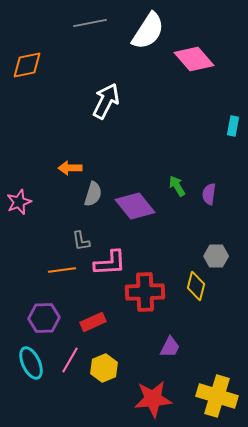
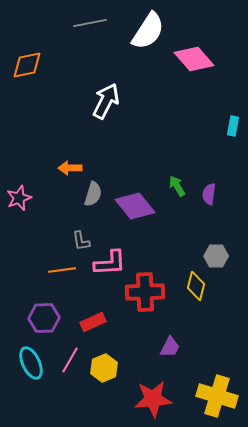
pink star: moved 4 px up
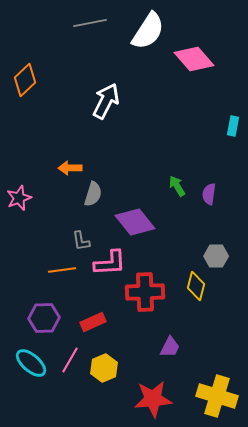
orange diamond: moved 2 px left, 15 px down; rotated 32 degrees counterclockwise
purple diamond: moved 16 px down
cyan ellipse: rotated 24 degrees counterclockwise
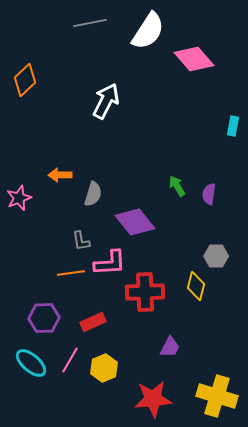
orange arrow: moved 10 px left, 7 px down
orange line: moved 9 px right, 3 px down
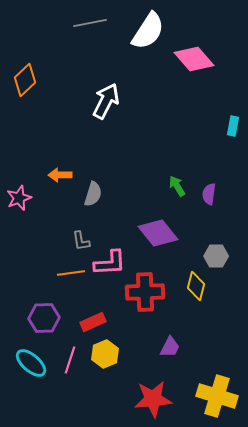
purple diamond: moved 23 px right, 11 px down
pink line: rotated 12 degrees counterclockwise
yellow hexagon: moved 1 px right, 14 px up
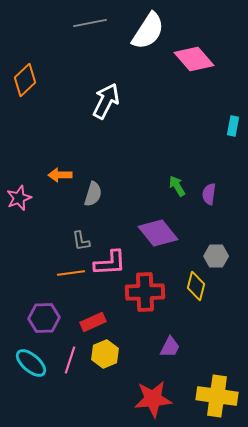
yellow cross: rotated 9 degrees counterclockwise
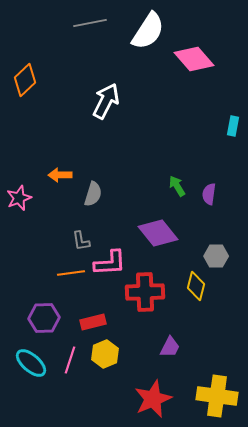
red rectangle: rotated 10 degrees clockwise
red star: rotated 18 degrees counterclockwise
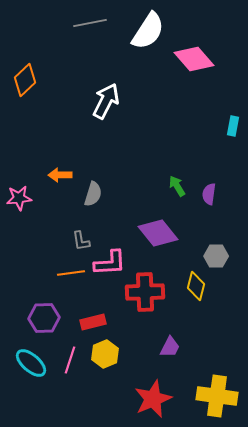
pink star: rotated 15 degrees clockwise
